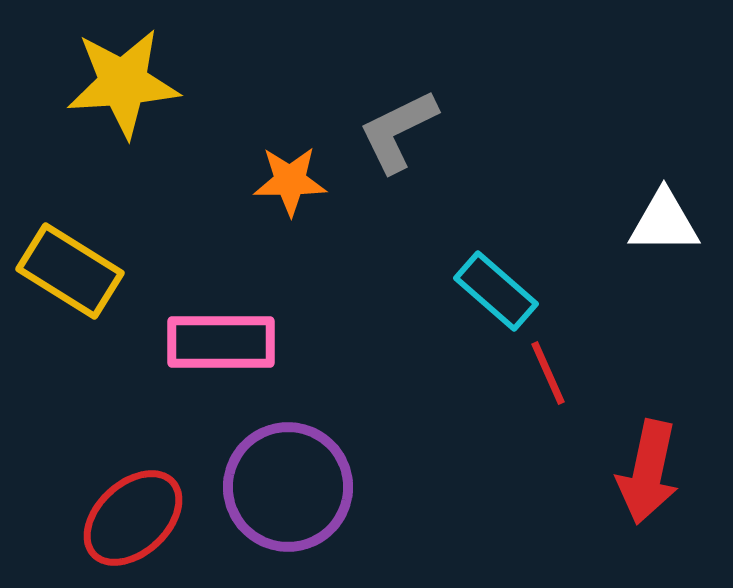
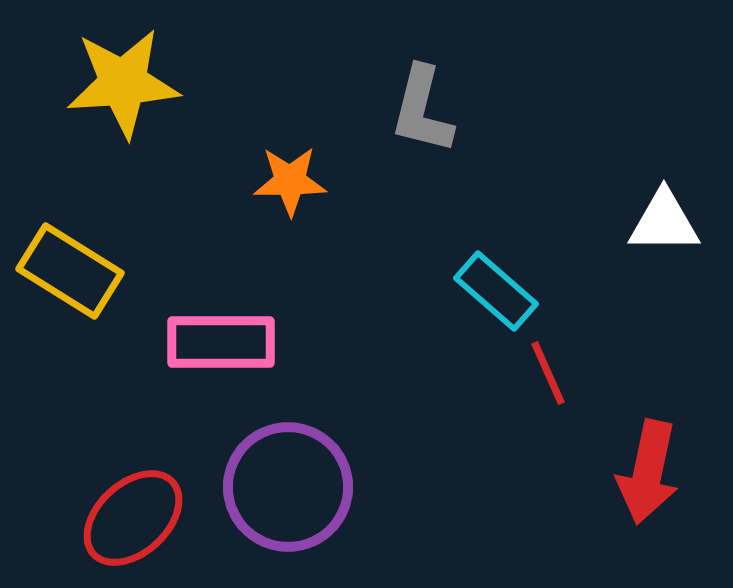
gray L-shape: moved 24 px right, 21 px up; rotated 50 degrees counterclockwise
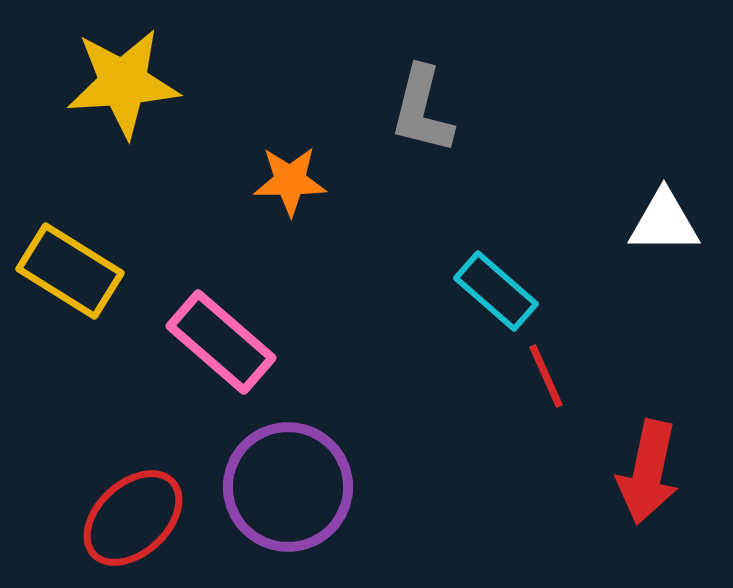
pink rectangle: rotated 41 degrees clockwise
red line: moved 2 px left, 3 px down
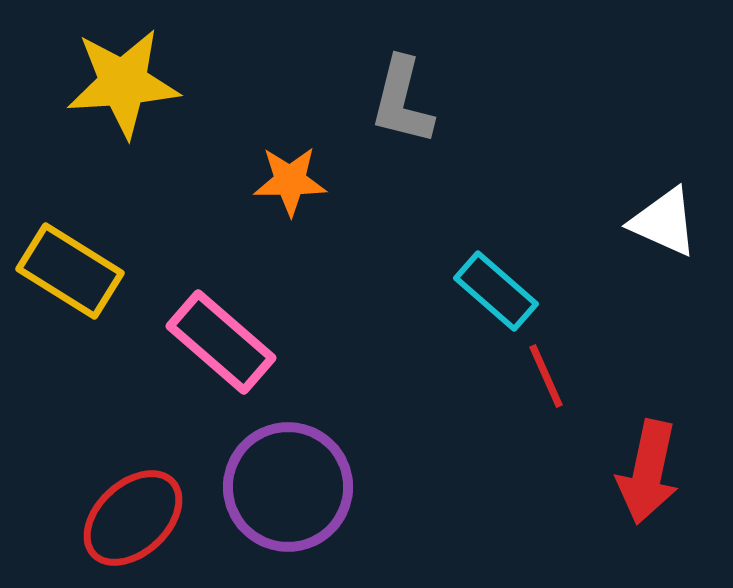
gray L-shape: moved 20 px left, 9 px up
white triangle: rotated 24 degrees clockwise
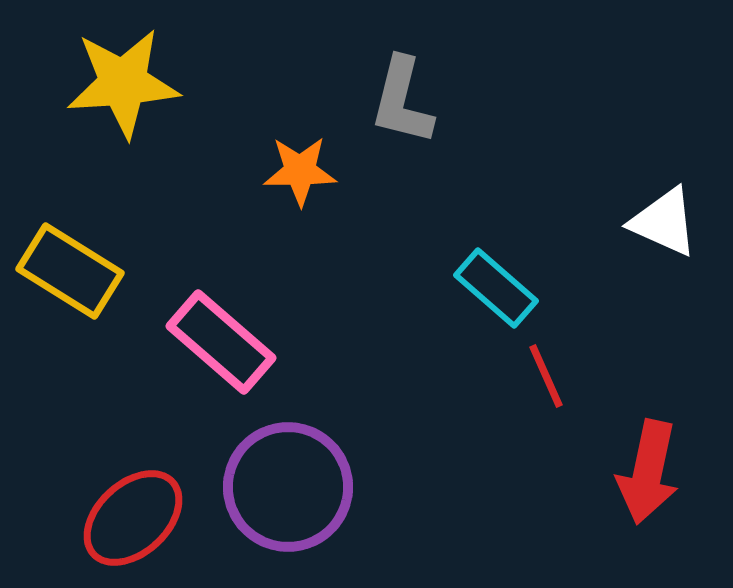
orange star: moved 10 px right, 10 px up
cyan rectangle: moved 3 px up
